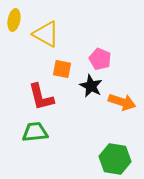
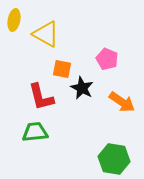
pink pentagon: moved 7 px right
black star: moved 9 px left, 2 px down
orange arrow: rotated 16 degrees clockwise
green hexagon: moved 1 px left
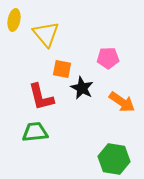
yellow triangle: rotated 20 degrees clockwise
pink pentagon: moved 1 px right, 1 px up; rotated 25 degrees counterclockwise
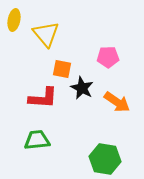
pink pentagon: moved 1 px up
red L-shape: moved 2 px right, 1 px down; rotated 72 degrees counterclockwise
orange arrow: moved 5 px left
green trapezoid: moved 2 px right, 8 px down
green hexagon: moved 9 px left
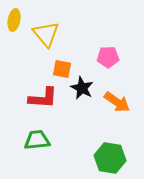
green hexagon: moved 5 px right, 1 px up
